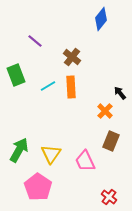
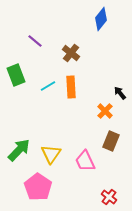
brown cross: moved 1 px left, 4 px up
green arrow: rotated 15 degrees clockwise
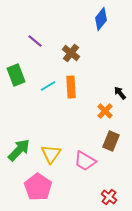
pink trapezoid: rotated 35 degrees counterclockwise
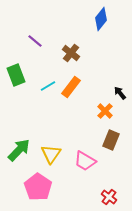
orange rectangle: rotated 40 degrees clockwise
brown rectangle: moved 1 px up
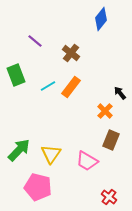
pink trapezoid: moved 2 px right
pink pentagon: rotated 20 degrees counterclockwise
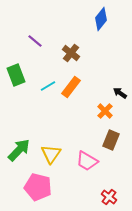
black arrow: rotated 16 degrees counterclockwise
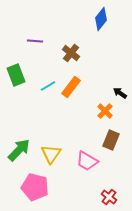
purple line: rotated 35 degrees counterclockwise
pink pentagon: moved 3 px left
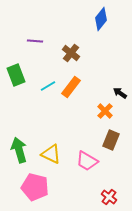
green arrow: rotated 60 degrees counterclockwise
yellow triangle: rotated 40 degrees counterclockwise
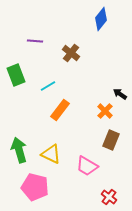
orange rectangle: moved 11 px left, 23 px down
black arrow: moved 1 px down
pink trapezoid: moved 5 px down
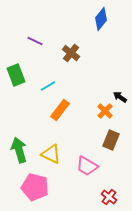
purple line: rotated 21 degrees clockwise
black arrow: moved 3 px down
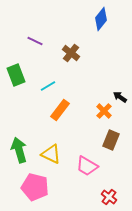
orange cross: moved 1 px left
